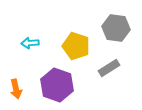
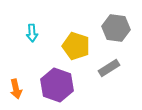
cyan arrow: moved 2 px right, 10 px up; rotated 90 degrees counterclockwise
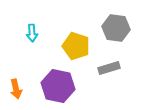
gray rectangle: rotated 15 degrees clockwise
purple hexagon: moved 1 px right, 1 px down; rotated 8 degrees counterclockwise
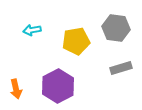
cyan arrow: moved 3 px up; rotated 84 degrees clockwise
yellow pentagon: moved 5 px up; rotated 28 degrees counterclockwise
gray rectangle: moved 12 px right
purple hexagon: rotated 20 degrees clockwise
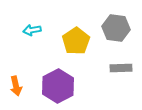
yellow pentagon: rotated 24 degrees counterclockwise
gray rectangle: rotated 15 degrees clockwise
orange arrow: moved 3 px up
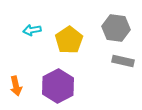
yellow pentagon: moved 7 px left, 1 px up
gray rectangle: moved 2 px right, 7 px up; rotated 15 degrees clockwise
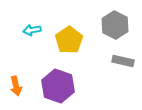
gray hexagon: moved 1 px left, 3 px up; rotated 20 degrees clockwise
purple hexagon: rotated 12 degrees counterclockwise
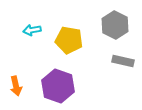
yellow pentagon: rotated 28 degrees counterclockwise
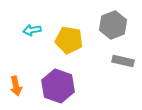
gray hexagon: moved 2 px left; rotated 12 degrees clockwise
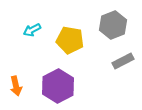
cyan arrow: rotated 18 degrees counterclockwise
yellow pentagon: moved 1 px right
gray rectangle: rotated 40 degrees counterclockwise
purple hexagon: rotated 12 degrees clockwise
